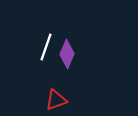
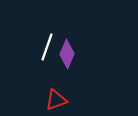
white line: moved 1 px right
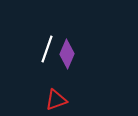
white line: moved 2 px down
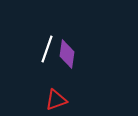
purple diamond: rotated 16 degrees counterclockwise
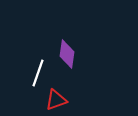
white line: moved 9 px left, 24 px down
